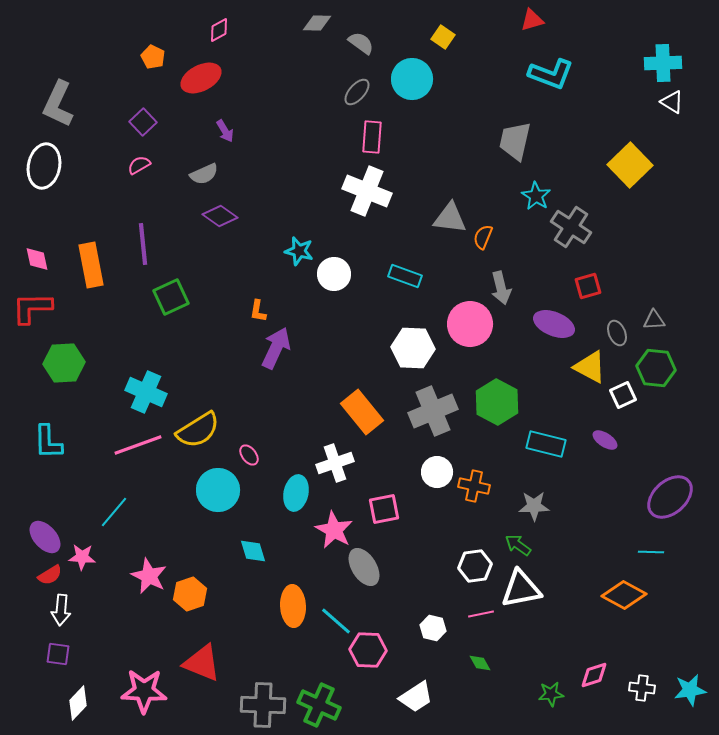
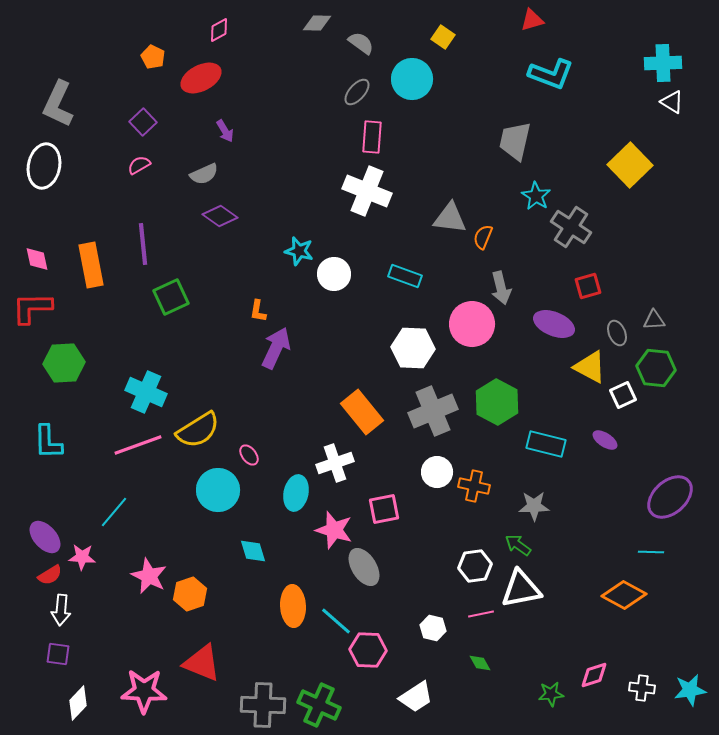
pink circle at (470, 324): moved 2 px right
pink star at (334, 530): rotated 12 degrees counterclockwise
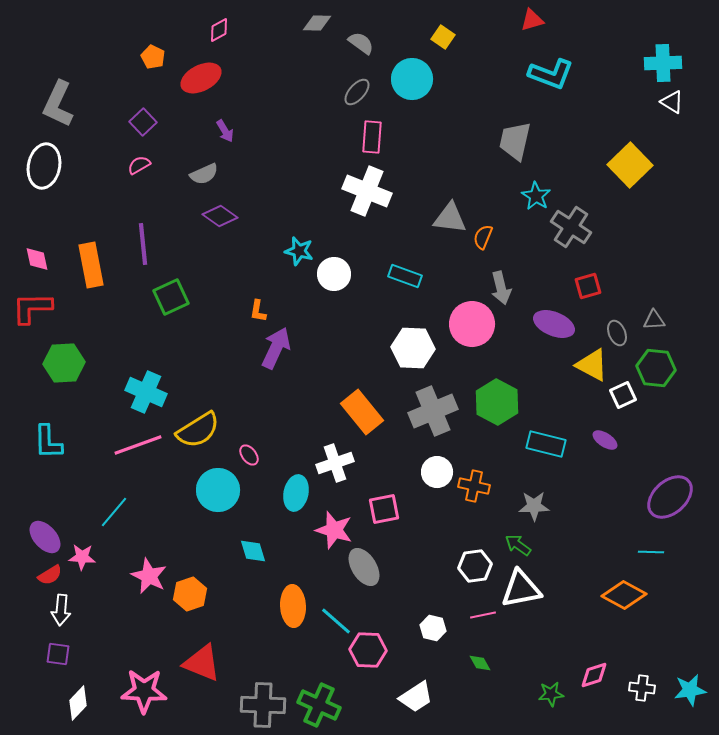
yellow triangle at (590, 367): moved 2 px right, 2 px up
pink line at (481, 614): moved 2 px right, 1 px down
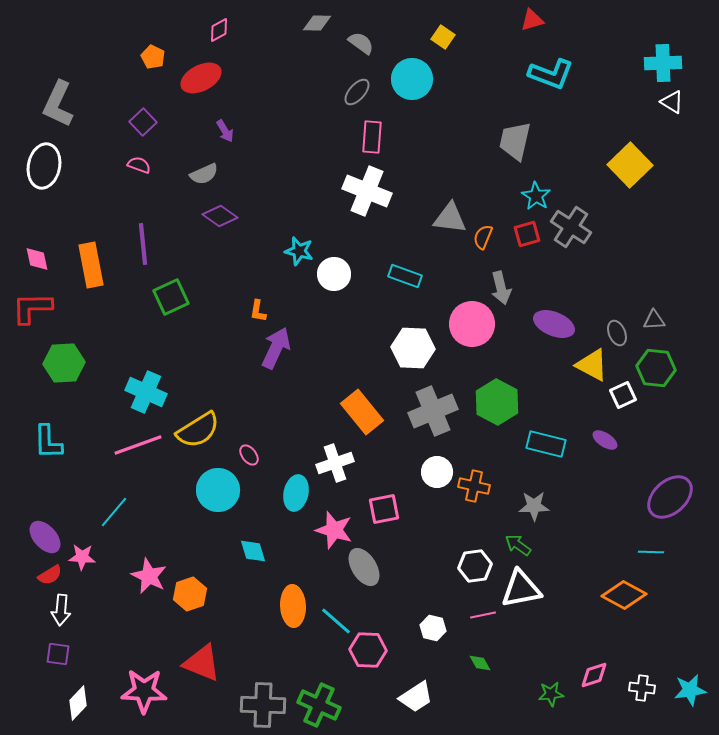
pink semicircle at (139, 165): rotated 50 degrees clockwise
red square at (588, 286): moved 61 px left, 52 px up
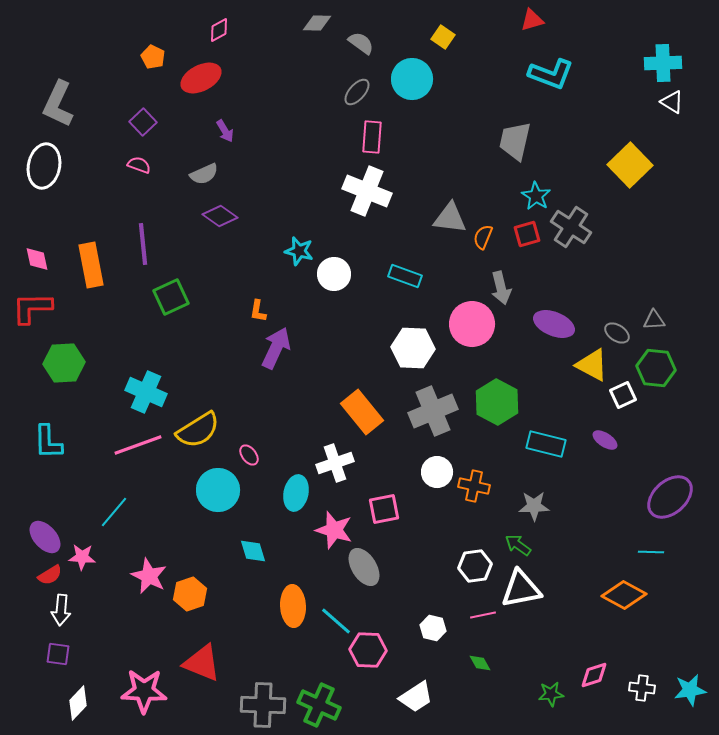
gray ellipse at (617, 333): rotated 35 degrees counterclockwise
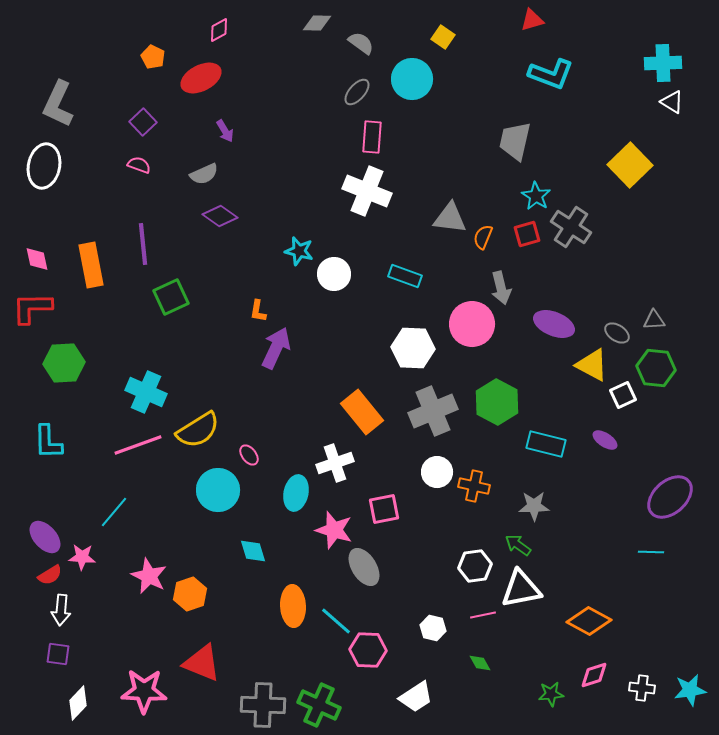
orange diamond at (624, 595): moved 35 px left, 26 px down
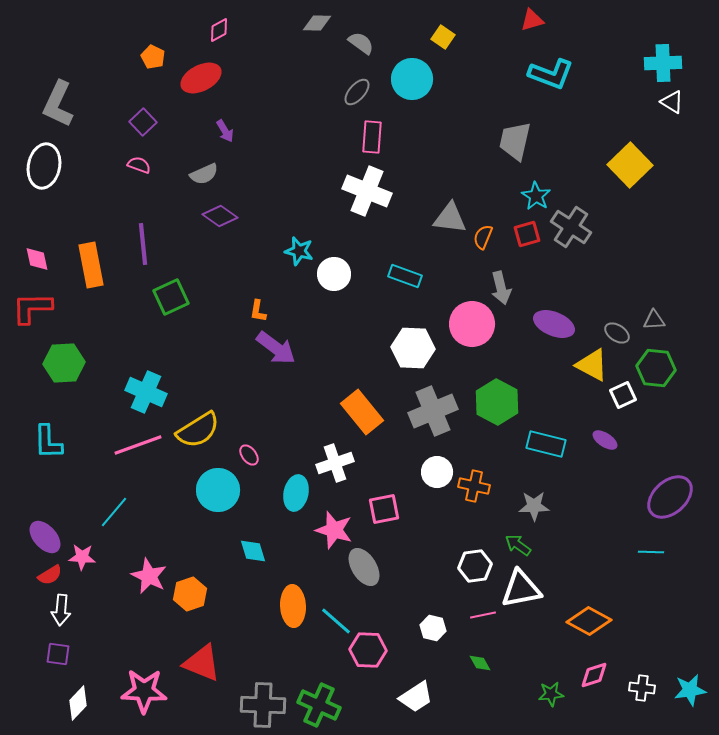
purple arrow at (276, 348): rotated 102 degrees clockwise
